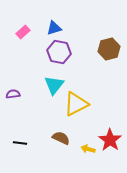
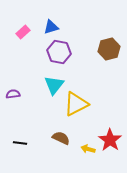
blue triangle: moved 3 px left, 1 px up
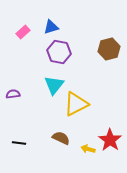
black line: moved 1 px left
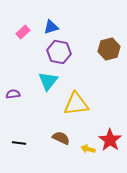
cyan triangle: moved 6 px left, 4 px up
yellow triangle: rotated 20 degrees clockwise
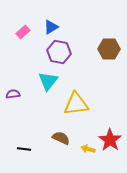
blue triangle: rotated 14 degrees counterclockwise
brown hexagon: rotated 15 degrees clockwise
black line: moved 5 px right, 6 px down
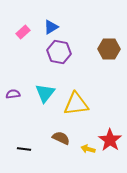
cyan triangle: moved 3 px left, 12 px down
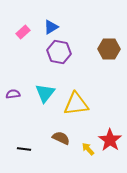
yellow arrow: rotated 32 degrees clockwise
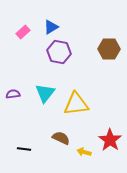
yellow arrow: moved 4 px left, 3 px down; rotated 32 degrees counterclockwise
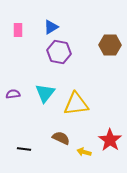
pink rectangle: moved 5 px left, 2 px up; rotated 48 degrees counterclockwise
brown hexagon: moved 1 px right, 4 px up
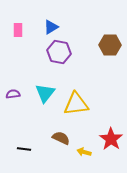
red star: moved 1 px right, 1 px up
